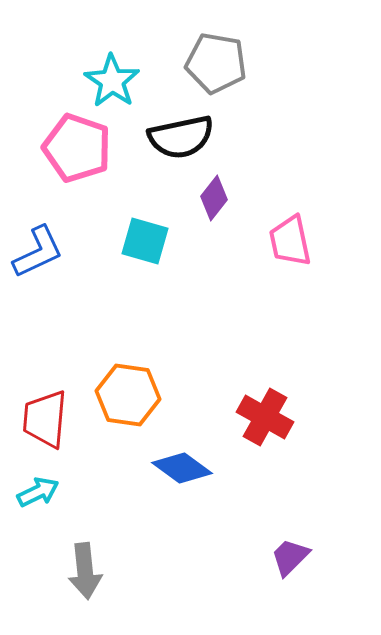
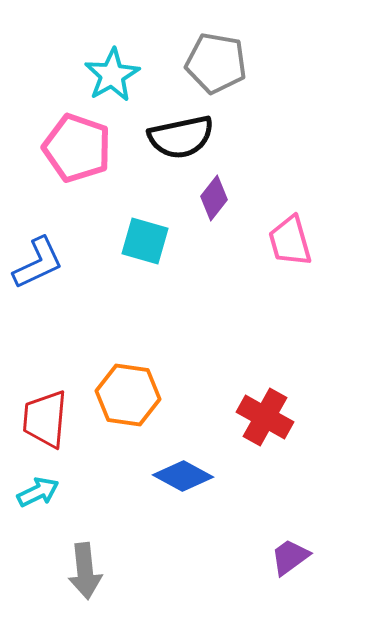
cyan star: moved 6 px up; rotated 8 degrees clockwise
pink trapezoid: rotated 4 degrees counterclockwise
blue L-shape: moved 11 px down
blue diamond: moved 1 px right, 8 px down; rotated 8 degrees counterclockwise
purple trapezoid: rotated 9 degrees clockwise
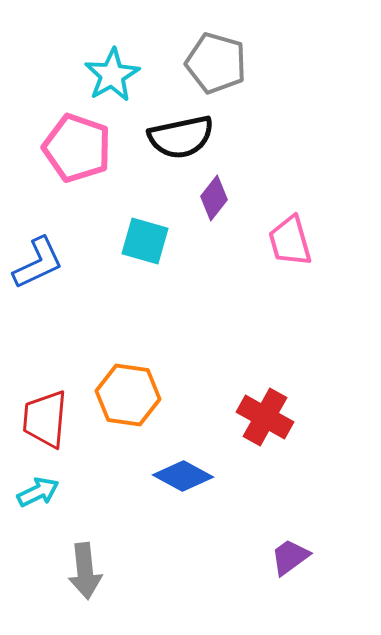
gray pentagon: rotated 6 degrees clockwise
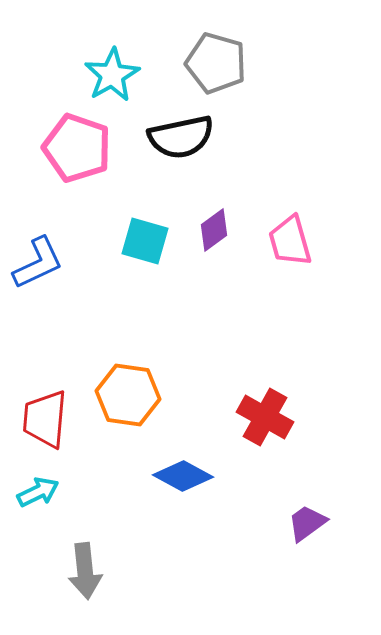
purple diamond: moved 32 px down; rotated 15 degrees clockwise
purple trapezoid: moved 17 px right, 34 px up
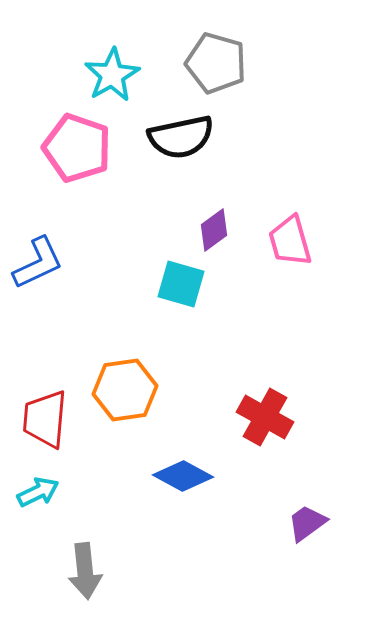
cyan square: moved 36 px right, 43 px down
orange hexagon: moved 3 px left, 5 px up; rotated 16 degrees counterclockwise
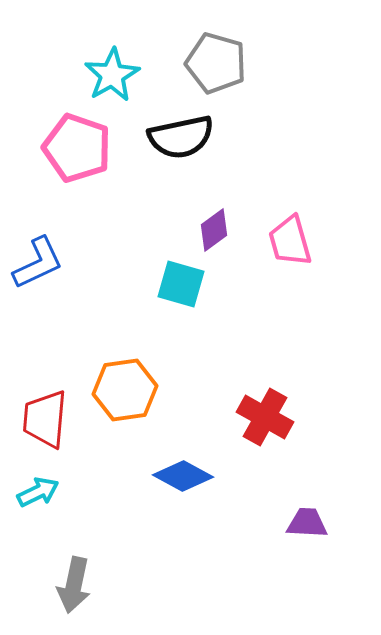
purple trapezoid: rotated 39 degrees clockwise
gray arrow: moved 11 px left, 14 px down; rotated 18 degrees clockwise
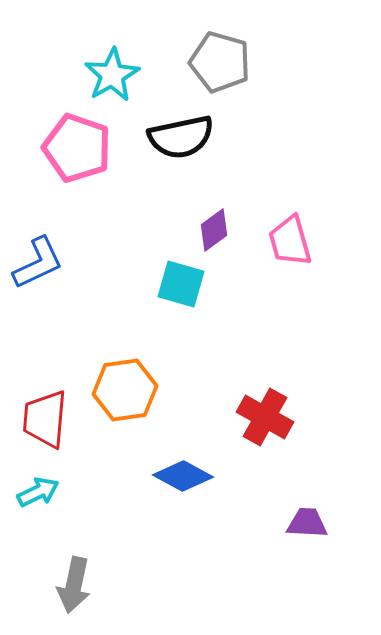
gray pentagon: moved 4 px right, 1 px up
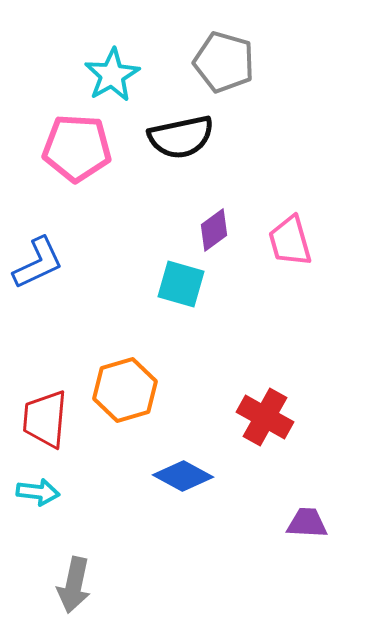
gray pentagon: moved 4 px right
pink pentagon: rotated 16 degrees counterclockwise
orange hexagon: rotated 8 degrees counterclockwise
cyan arrow: rotated 33 degrees clockwise
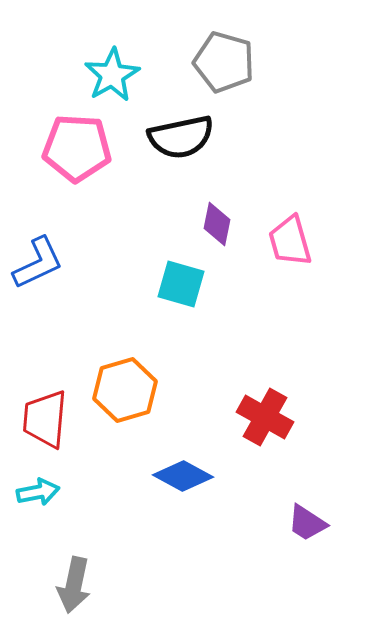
purple diamond: moved 3 px right, 6 px up; rotated 42 degrees counterclockwise
cyan arrow: rotated 18 degrees counterclockwise
purple trapezoid: rotated 150 degrees counterclockwise
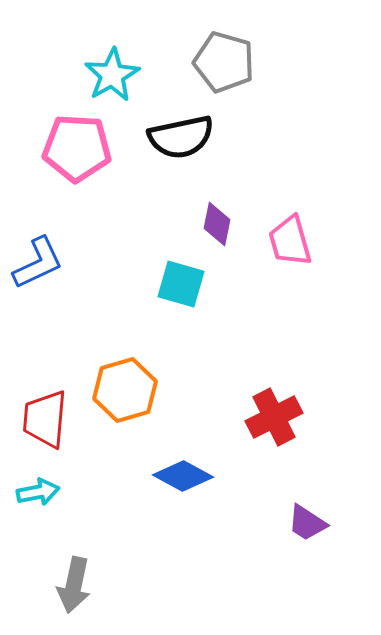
red cross: moved 9 px right; rotated 34 degrees clockwise
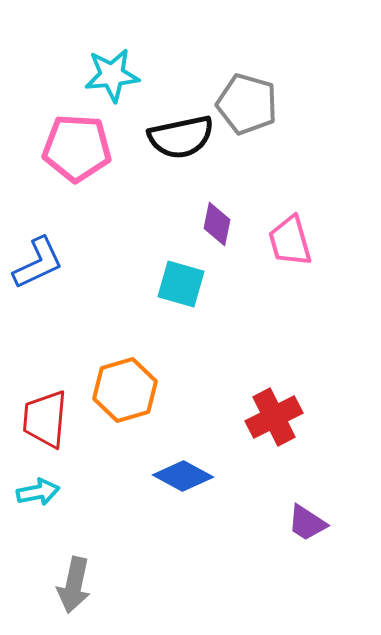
gray pentagon: moved 23 px right, 42 px down
cyan star: rotated 24 degrees clockwise
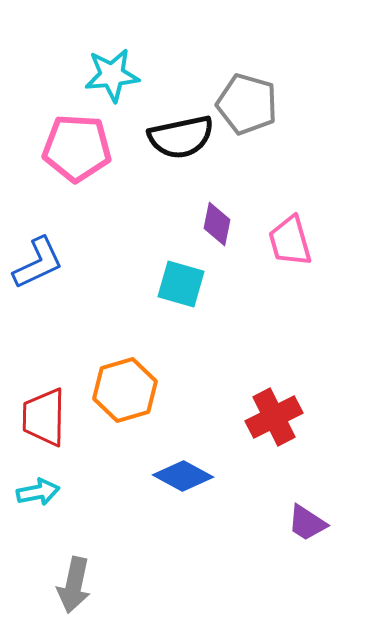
red trapezoid: moved 1 px left, 2 px up; rotated 4 degrees counterclockwise
